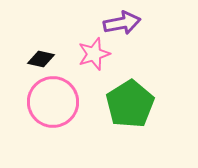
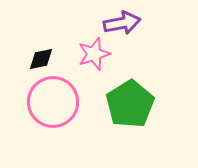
black diamond: rotated 24 degrees counterclockwise
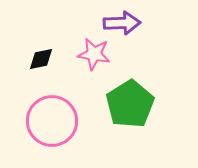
purple arrow: rotated 9 degrees clockwise
pink star: rotated 28 degrees clockwise
pink circle: moved 1 px left, 19 px down
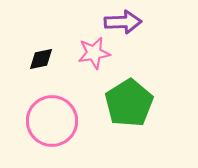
purple arrow: moved 1 px right, 1 px up
pink star: moved 1 px up; rotated 20 degrees counterclockwise
green pentagon: moved 1 px left, 1 px up
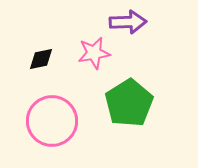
purple arrow: moved 5 px right
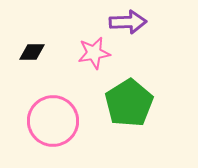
black diamond: moved 9 px left, 7 px up; rotated 12 degrees clockwise
pink circle: moved 1 px right
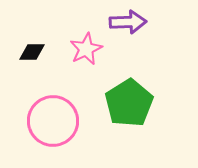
pink star: moved 8 px left, 4 px up; rotated 16 degrees counterclockwise
